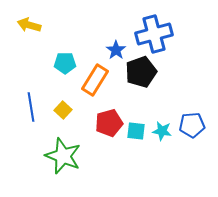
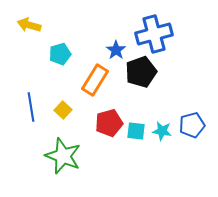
cyan pentagon: moved 5 px left, 9 px up; rotated 15 degrees counterclockwise
blue pentagon: rotated 10 degrees counterclockwise
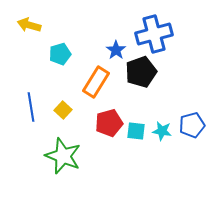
orange rectangle: moved 1 px right, 2 px down
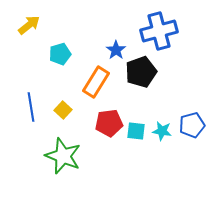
yellow arrow: rotated 125 degrees clockwise
blue cross: moved 5 px right, 3 px up
red pentagon: rotated 8 degrees clockwise
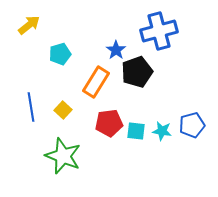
black pentagon: moved 4 px left
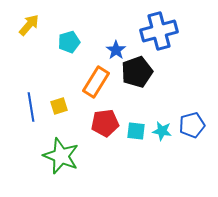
yellow arrow: rotated 10 degrees counterclockwise
cyan pentagon: moved 9 px right, 12 px up
yellow square: moved 4 px left, 4 px up; rotated 30 degrees clockwise
red pentagon: moved 4 px left
green star: moved 2 px left
